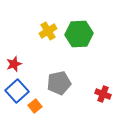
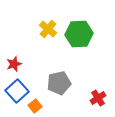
yellow cross: moved 2 px up; rotated 18 degrees counterclockwise
red cross: moved 5 px left, 4 px down; rotated 35 degrees clockwise
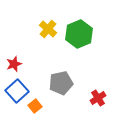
green hexagon: rotated 20 degrees counterclockwise
gray pentagon: moved 2 px right
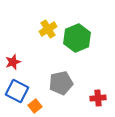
yellow cross: rotated 18 degrees clockwise
green hexagon: moved 2 px left, 4 px down
red star: moved 1 px left, 2 px up
blue square: rotated 20 degrees counterclockwise
red cross: rotated 28 degrees clockwise
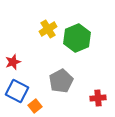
gray pentagon: moved 2 px up; rotated 15 degrees counterclockwise
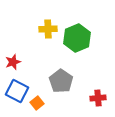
yellow cross: rotated 30 degrees clockwise
gray pentagon: rotated 10 degrees counterclockwise
orange square: moved 2 px right, 3 px up
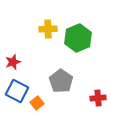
green hexagon: moved 1 px right
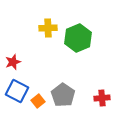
yellow cross: moved 1 px up
gray pentagon: moved 2 px right, 14 px down
red cross: moved 4 px right
orange square: moved 1 px right, 2 px up
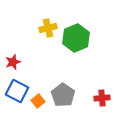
yellow cross: rotated 12 degrees counterclockwise
green hexagon: moved 2 px left
